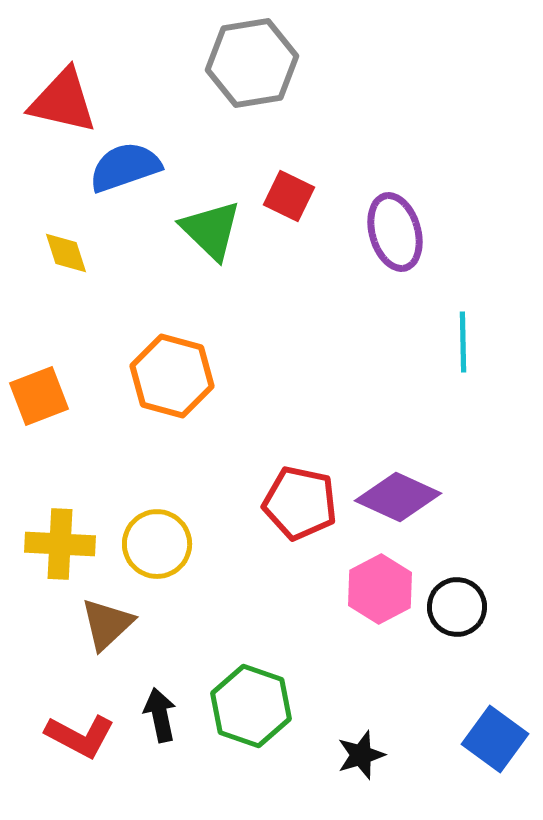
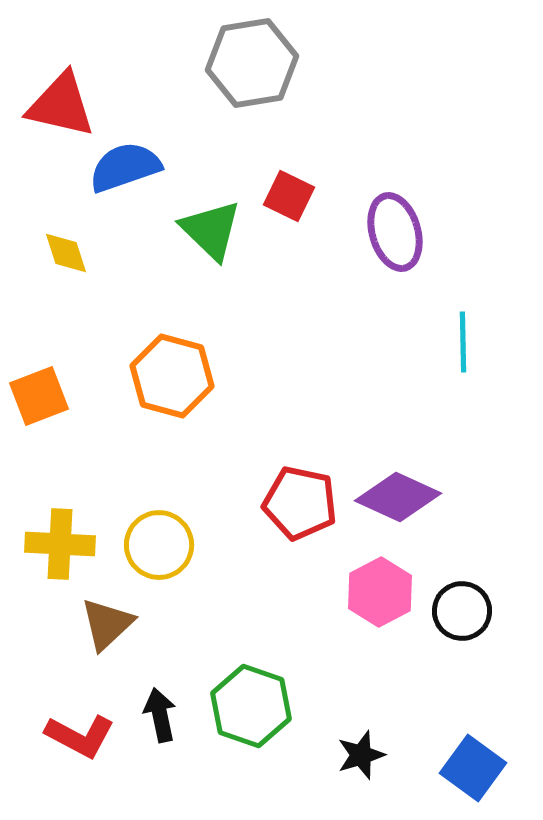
red triangle: moved 2 px left, 4 px down
yellow circle: moved 2 px right, 1 px down
pink hexagon: moved 3 px down
black circle: moved 5 px right, 4 px down
blue square: moved 22 px left, 29 px down
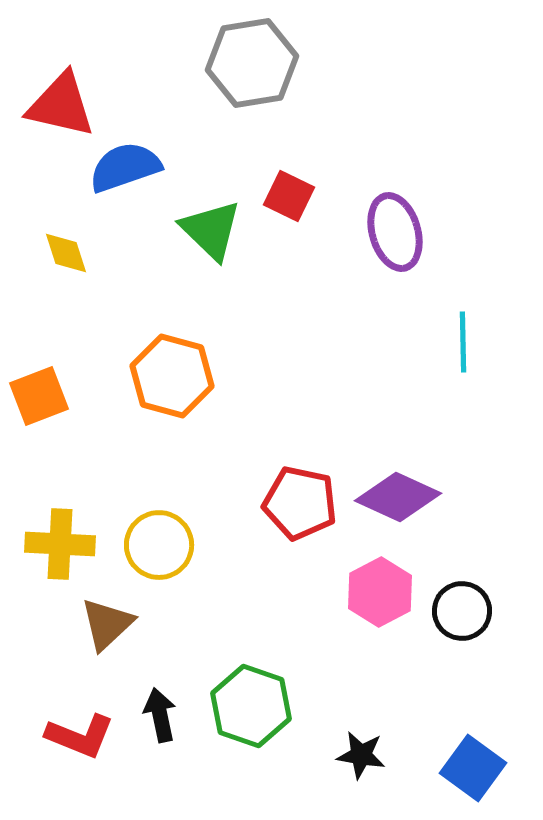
red L-shape: rotated 6 degrees counterclockwise
black star: rotated 27 degrees clockwise
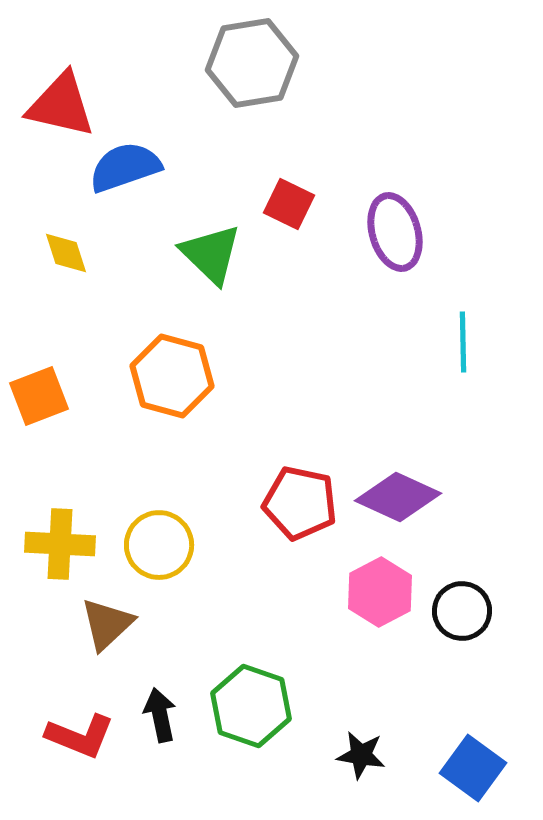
red square: moved 8 px down
green triangle: moved 24 px down
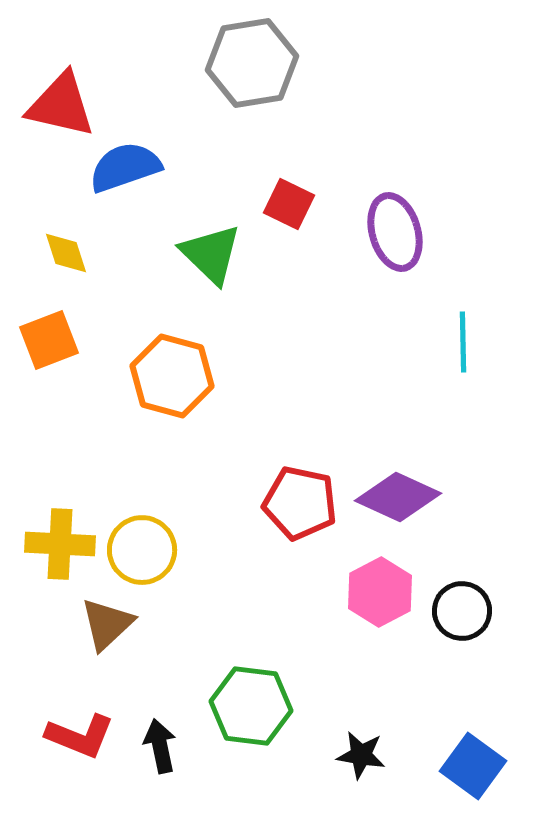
orange square: moved 10 px right, 56 px up
yellow circle: moved 17 px left, 5 px down
green hexagon: rotated 12 degrees counterclockwise
black arrow: moved 31 px down
blue square: moved 2 px up
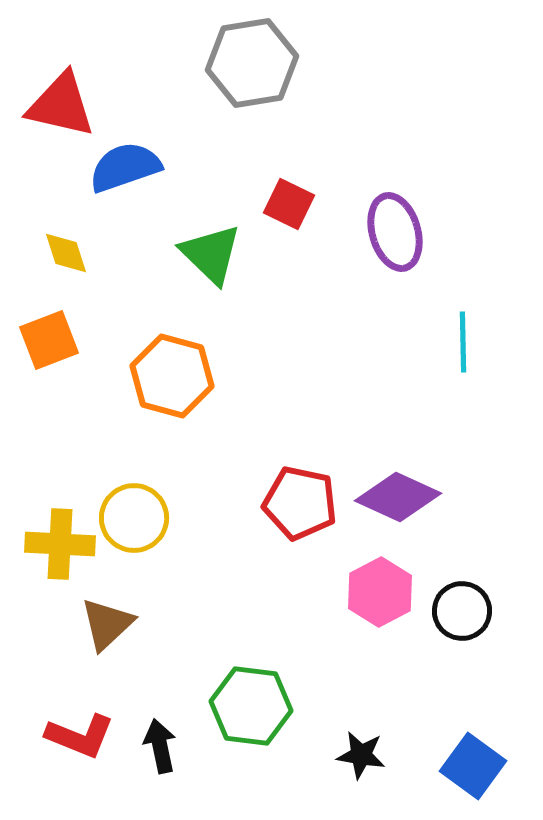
yellow circle: moved 8 px left, 32 px up
